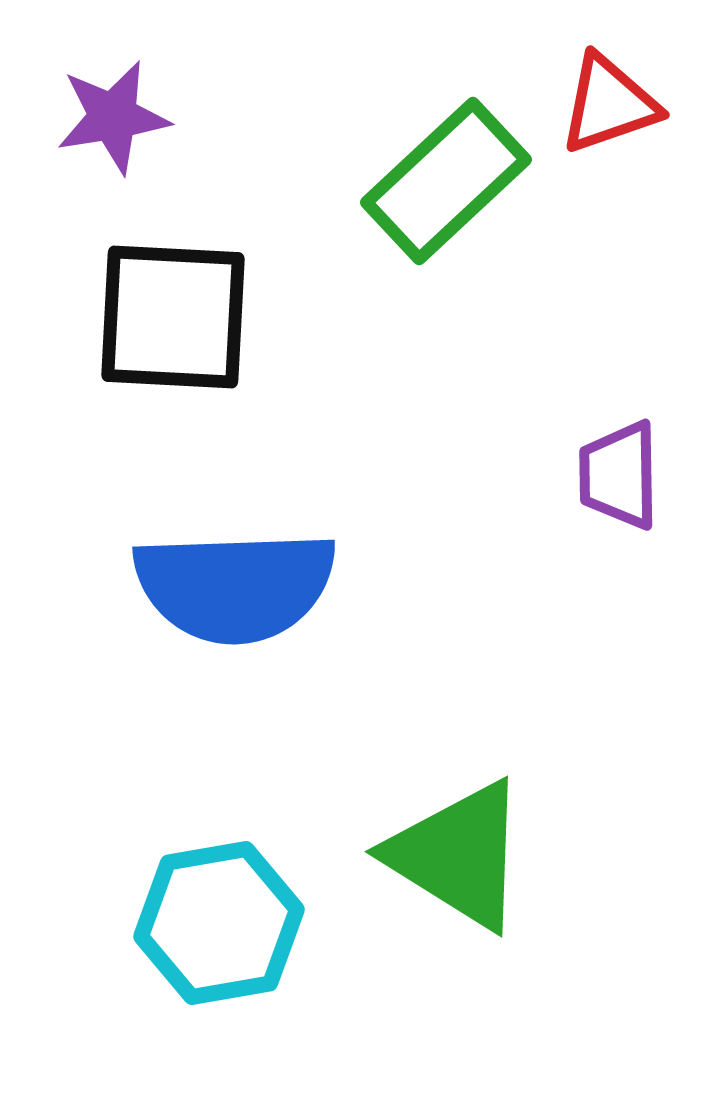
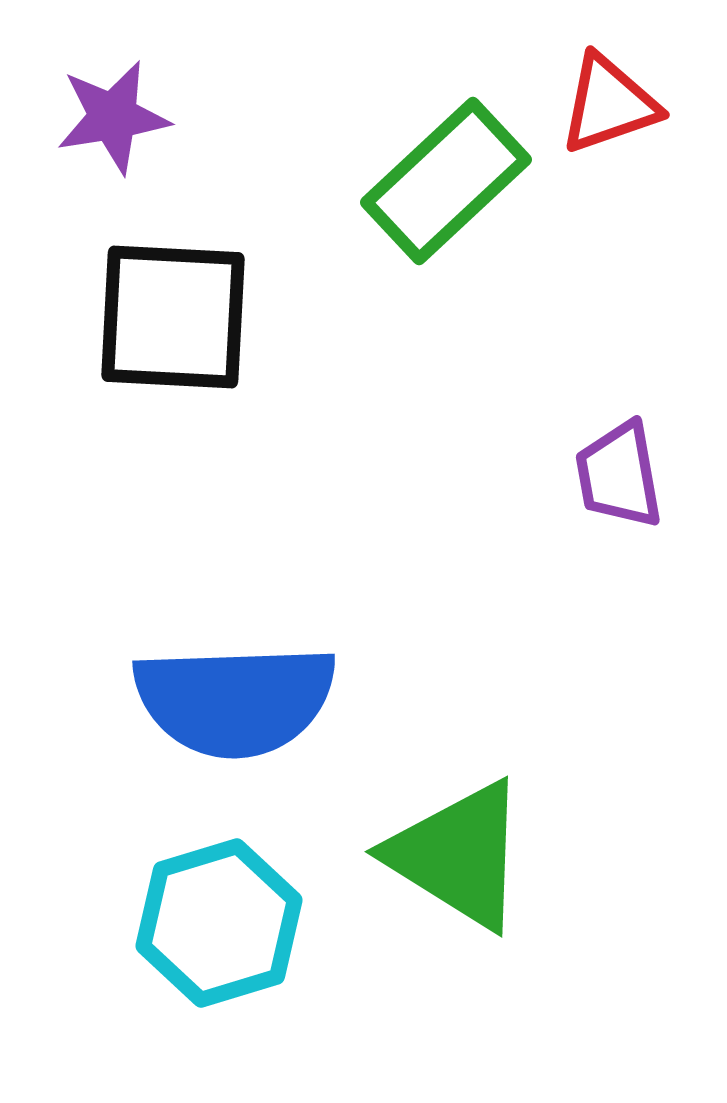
purple trapezoid: rotated 9 degrees counterclockwise
blue semicircle: moved 114 px down
cyan hexagon: rotated 7 degrees counterclockwise
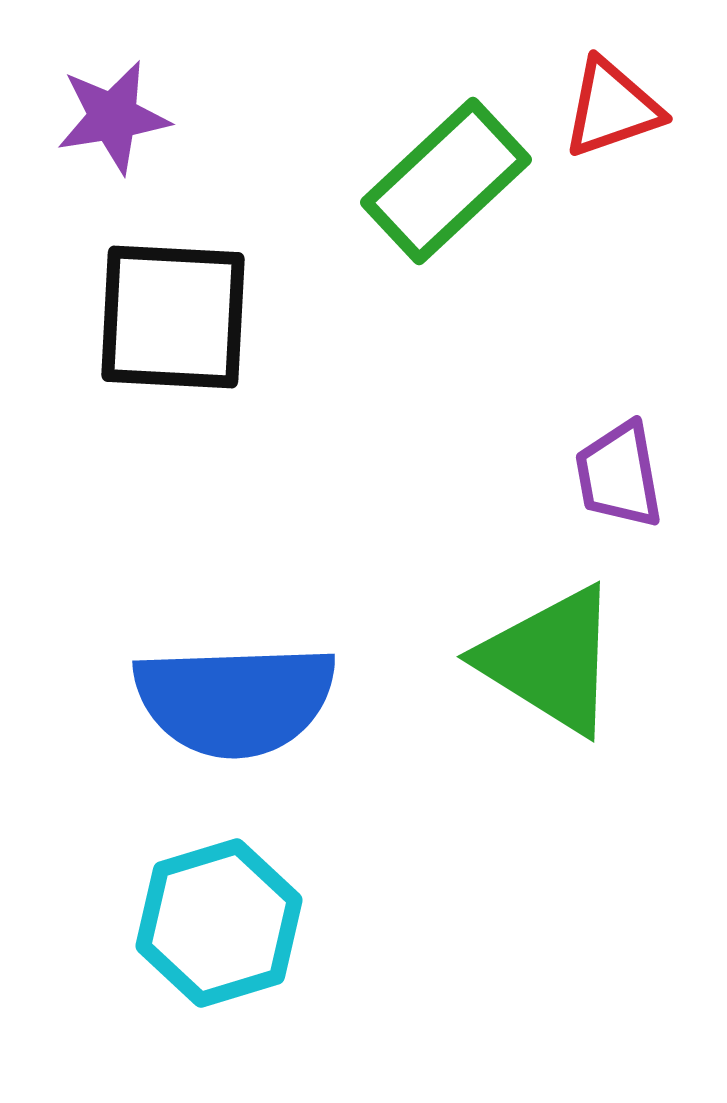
red triangle: moved 3 px right, 4 px down
green triangle: moved 92 px right, 195 px up
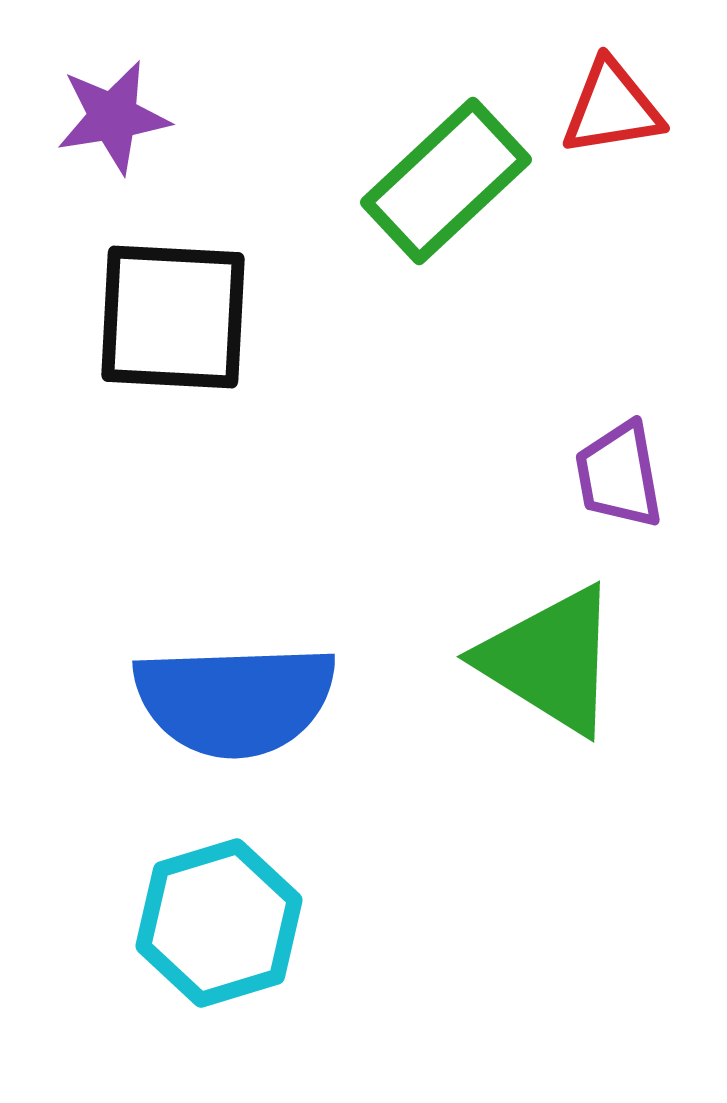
red triangle: rotated 10 degrees clockwise
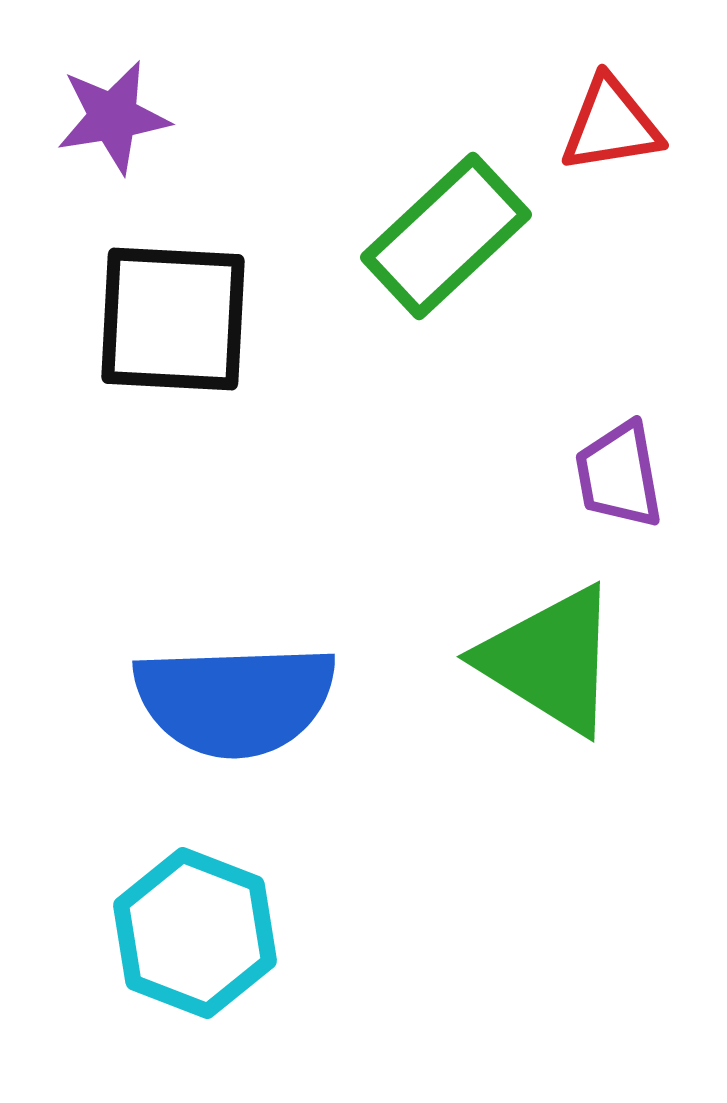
red triangle: moved 1 px left, 17 px down
green rectangle: moved 55 px down
black square: moved 2 px down
cyan hexagon: moved 24 px left, 10 px down; rotated 22 degrees counterclockwise
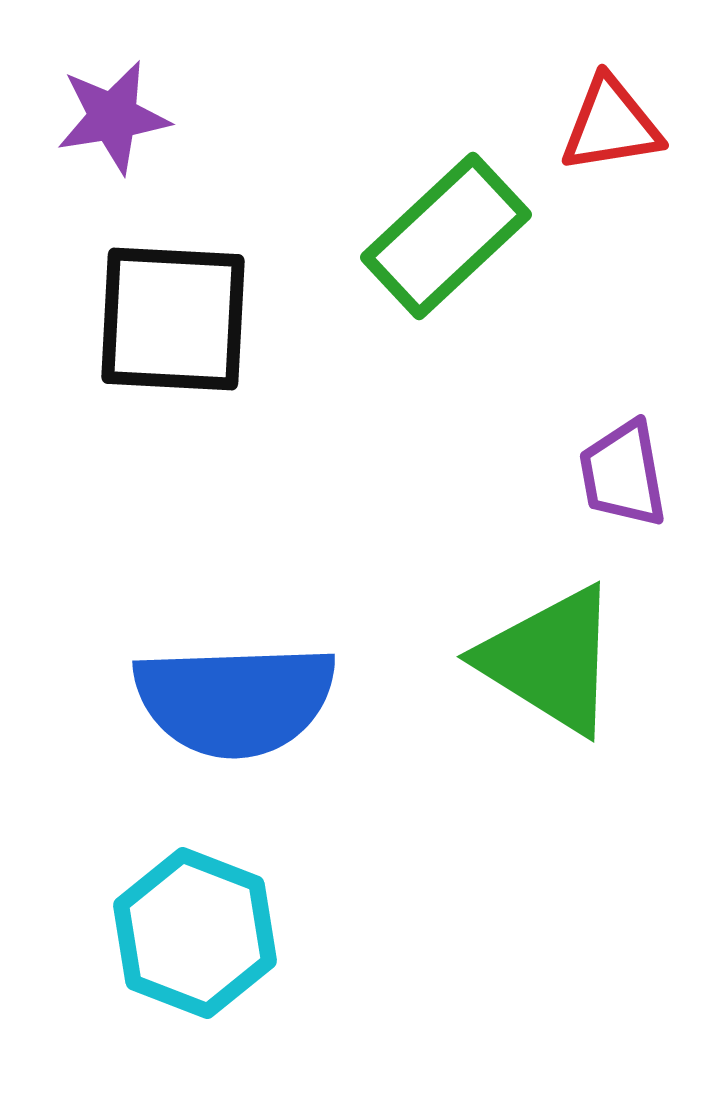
purple trapezoid: moved 4 px right, 1 px up
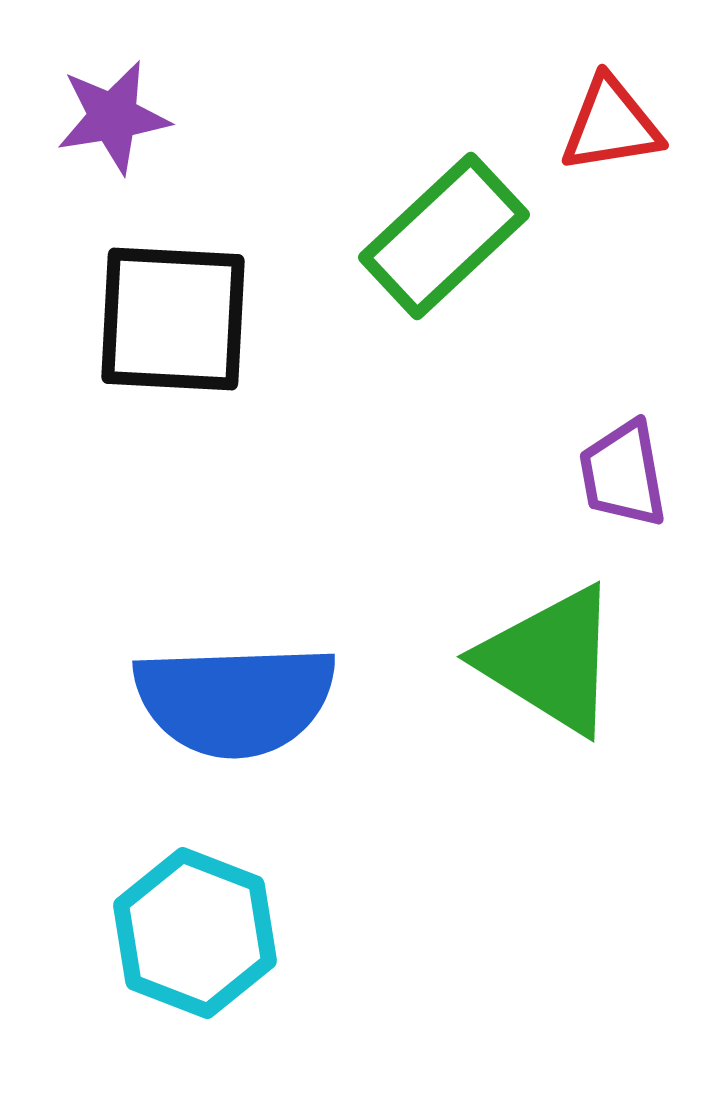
green rectangle: moved 2 px left
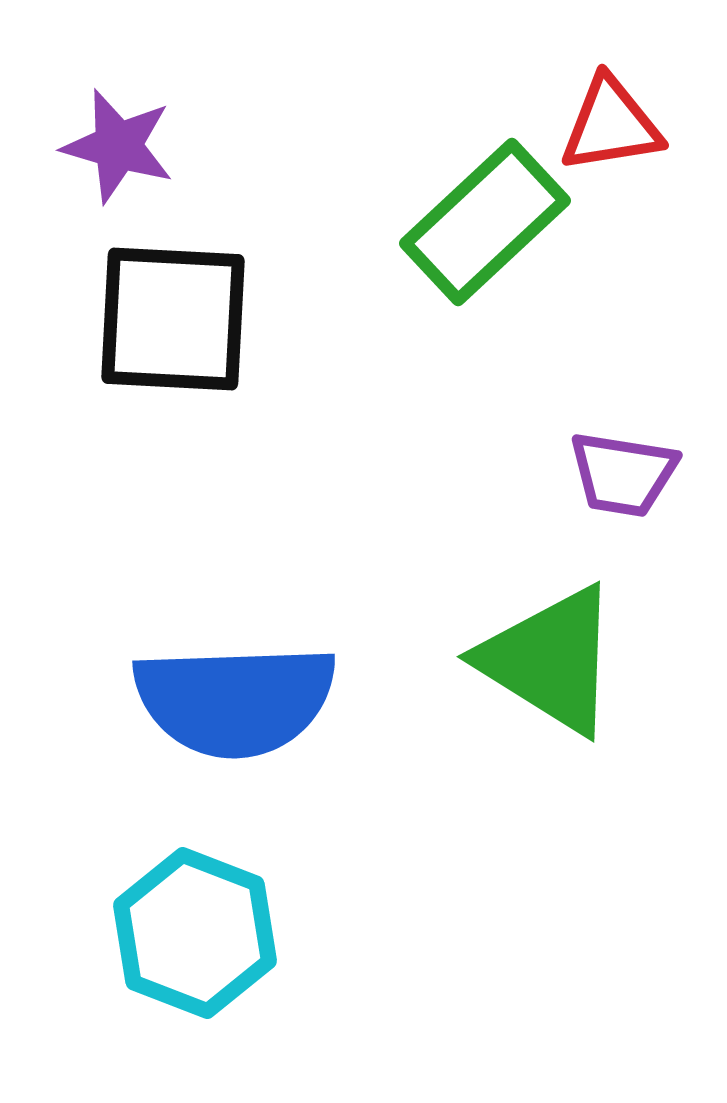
purple star: moved 5 px right, 29 px down; rotated 25 degrees clockwise
green rectangle: moved 41 px right, 14 px up
purple trapezoid: rotated 71 degrees counterclockwise
